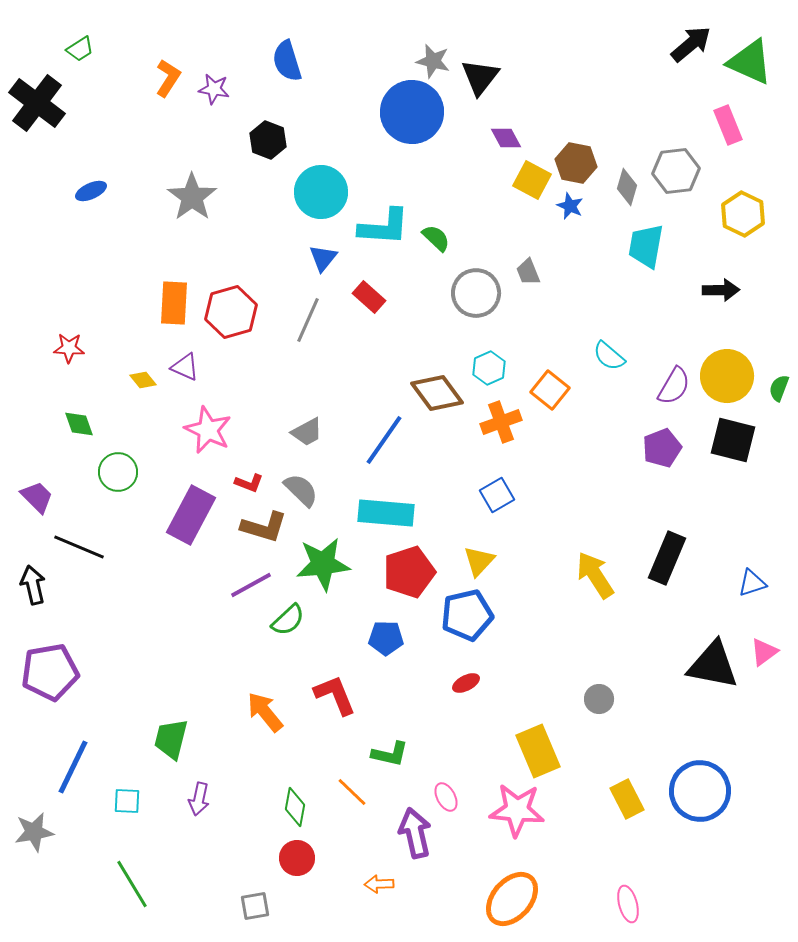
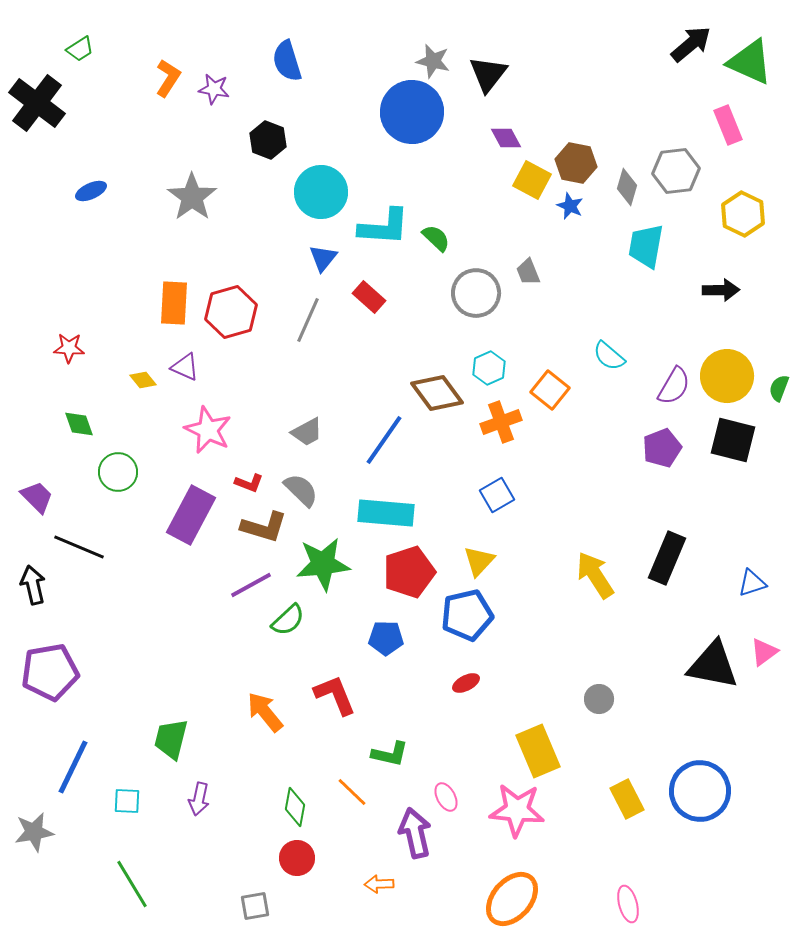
black triangle at (480, 77): moved 8 px right, 3 px up
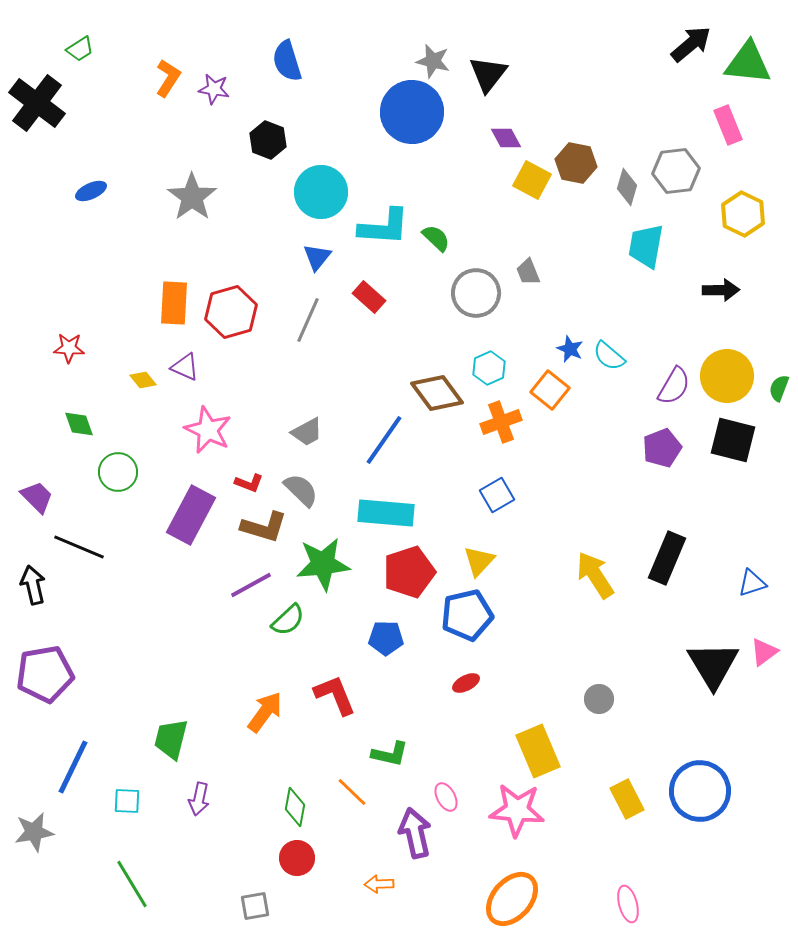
green triangle at (750, 62): moved 2 px left, 1 px down; rotated 18 degrees counterclockwise
blue star at (570, 206): moved 143 px down
blue triangle at (323, 258): moved 6 px left, 1 px up
black triangle at (713, 665): rotated 48 degrees clockwise
purple pentagon at (50, 672): moved 5 px left, 2 px down
orange arrow at (265, 712): rotated 75 degrees clockwise
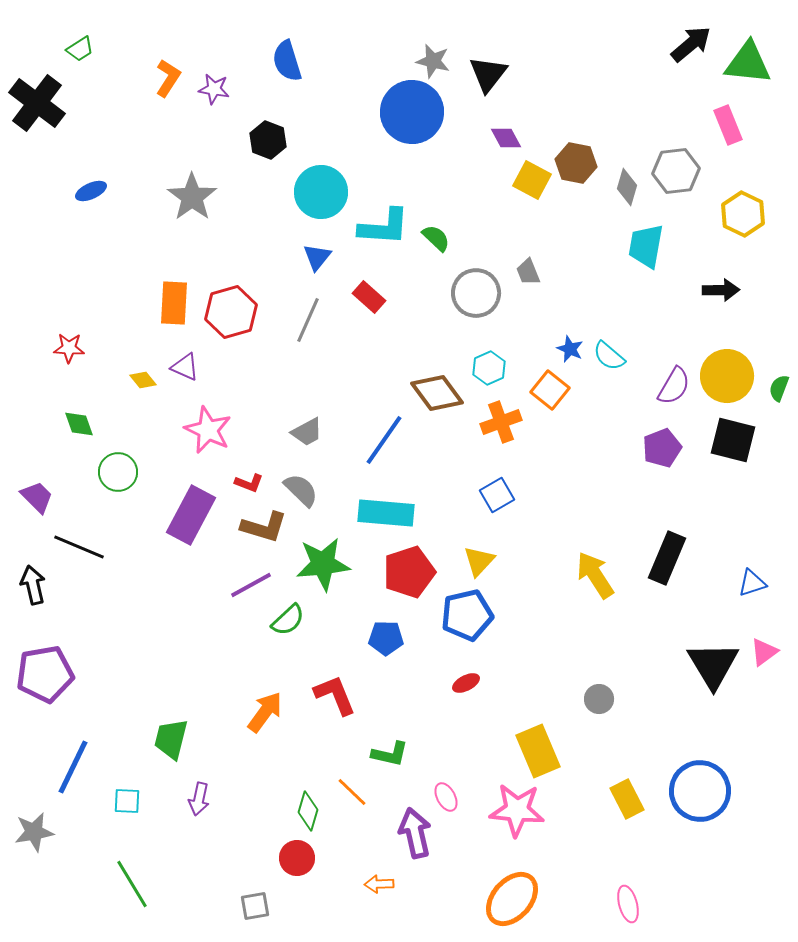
green diamond at (295, 807): moved 13 px right, 4 px down; rotated 6 degrees clockwise
